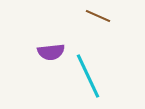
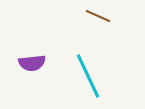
purple semicircle: moved 19 px left, 11 px down
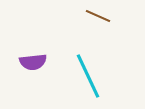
purple semicircle: moved 1 px right, 1 px up
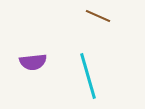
cyan line: rotated 9 degrees clockwise
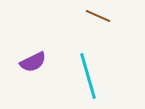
purple semicircle: rotated 20 degrees counterclockwise
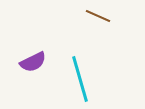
cyan line: moved 8 px left, 3 px down
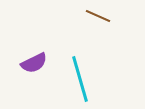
purple semicircle: moved 1 px right, 1 px down
